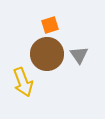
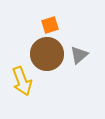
gray triangle: rotated 24 degrees clockwise
yellow arrow: moved 1 px left, 1 px up
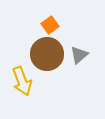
orange square: rotated 18 degrees counterclockwise
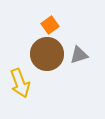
gray triangle: rotated 24 degrees clockwise
yellow arrow: moved 2 px left, 2 px down
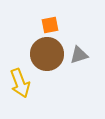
orange square: rotated 24 degrees clockwise
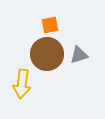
yellow arrow: moved 2 px right, 1 px down; rotated 28 degrees clockwise
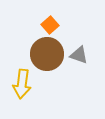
orange square: rotated 30 degrees counterclockwise
gray triangle: rotated 36 degrees clockwise
